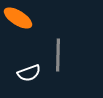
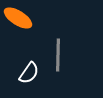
white semicircle: rotated 35 degrees counterclockwise
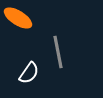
gray line: moved 3 px up; rotated 12 degrees counterclockwise
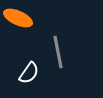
orange ellipse: rotated 8 degrees counterclockwise
